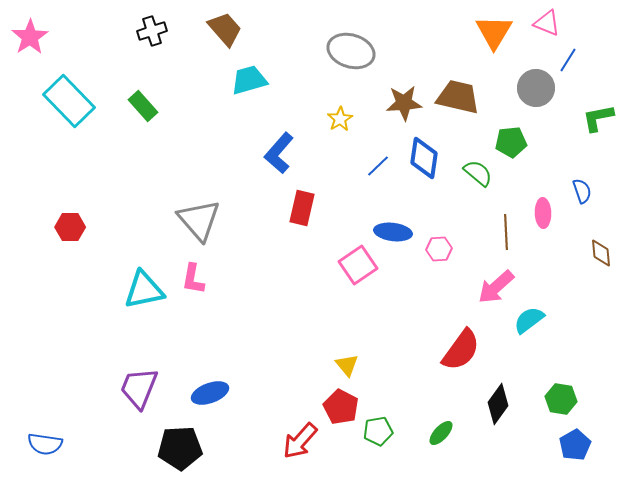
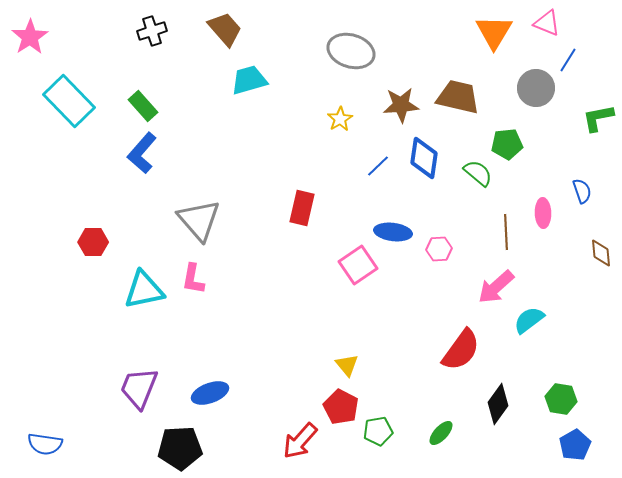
brown star at (404, 103): moved 3 px left, 2 px down
green pentagon at (511, 142): moved 4 px left, 2 px down
blue L-shape at (279, 153): moved 137 px left
red hexagon at (70, 227): moved 23 px right, 15 px down
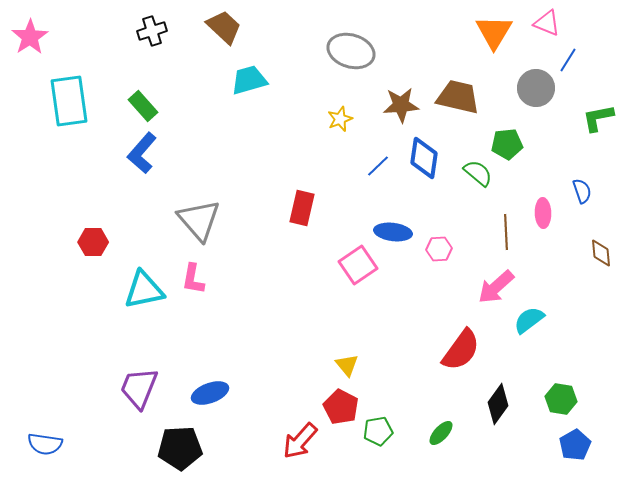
brown trapezoid at (225, 29): moved 1 px left, 2 px up; rotated 6 degrees counterclockwise
cyan rectangle at (69, 101): rotated 36 degrees clockwise
yellow star at (340, 119): rotated 10 degrees clockwise
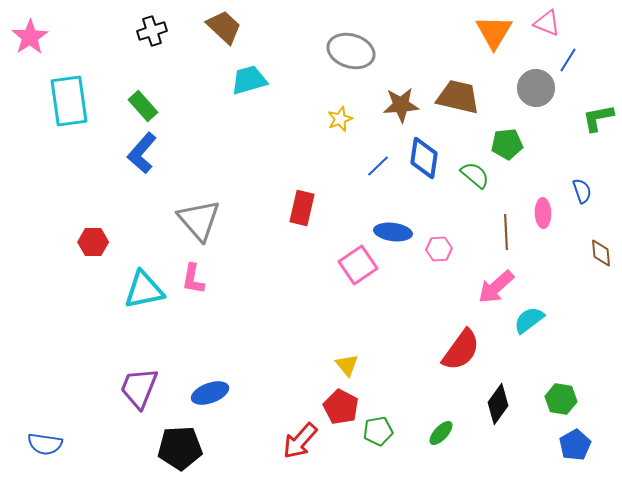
green semicircle at (478, 173): moved 3 px left, 2 px down
